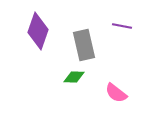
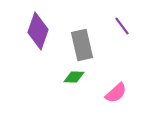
purple line: rotated 42 degrees clockwise
gray rectangle: moved 2 px left
pink semicircle: rotated 80 degrees counterclockwise
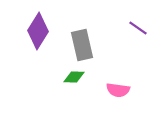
purple line: moved 16 px right, 2 px down; rotated 18 degrees counterclockwise
purple diamond: rotated 12 degrees clockwise
pink semicircle: moved 2 px right, 3 px up; rotated 50 degrees clockwise
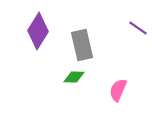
pink semicircle: rotated 105 degrees clockwise
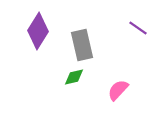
green diamond: rotated 15 degrees counterclockwise
pink semicircle: rotated 20 degrees clockwise
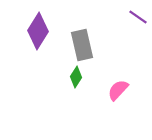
purple line: moved 11 px up
green diamond: moved 2 px right; rotated 45 degrees counterclockwise
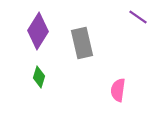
gray rectangle: moved 2 px up
green diamond: moved 37 px left; rotated 15 degrees counterclockwise
pink semicircle: rotated 35 degrees counterclockwise
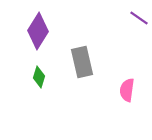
purple line: moved 1 px right, 1 px down
gray rectangle: moved 19 px down
pink semicircle: moved 9 px right
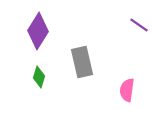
purple line: moved 7 px down
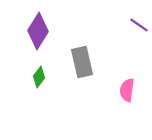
green diamond: rotated 20 degrees clockwise
